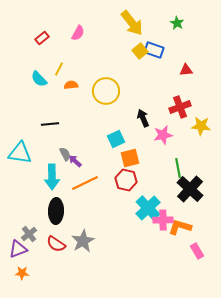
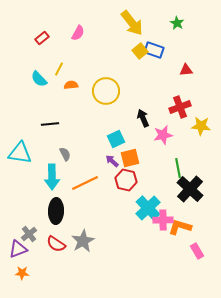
purple arrow: moved 37 px right
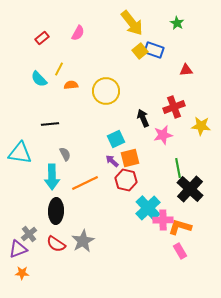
red cross: moved 6 px left
pink rectangle: moved 17 px left
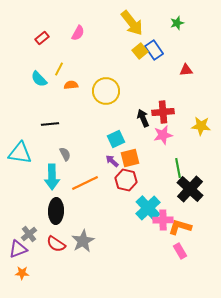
green star: rotated 24 degrees clockwise
blue rectangle: rotated 36 degrees clockwise
red cross: moved 11 px left, 5 px down; rotated 15 degrees clockwise
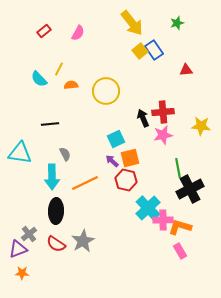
red rectangle: moved 2 px right, 7 px up
black cross: rotated 20 degrees clockwise
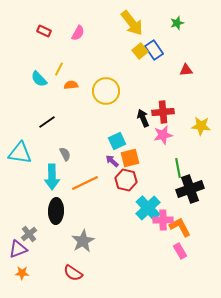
red rectangle: rotated 64 degrees clockwise
black line: moved 3 px left, 2 px up; rotated 30 degrees counterclockwise
cyan square: moved 1 px right, 2 px down
black cross: rotated 8 degrees clockwise
orange L-shape: rotated 45 degrees clockwise
red semicircle: moved 17 px right, 29 px down
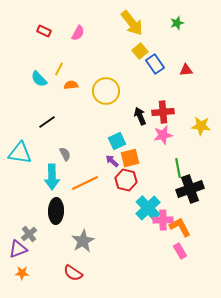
blue rectangle: moved 1 px right, 14 px down
black arrow: moved 3 px left, 2 px up
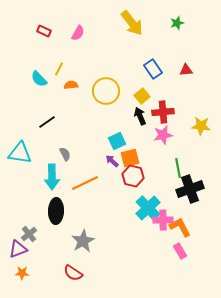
yellow square: moved 2 px right, 45 px down
blue rectangle: moved 2 px left, 5 px down
red hexagon: moved 7 px right, 4 px up
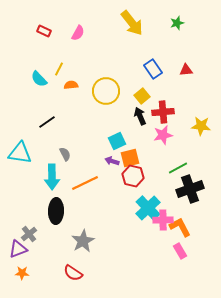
purple arrow: rotated 24 degrees counterclockwise
green line: rotated 72 degrees clockwise
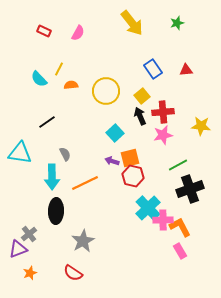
cyan square: moved 2 px left, 8 px up; rotated 18 degrees counterclockwise
green line: moved 3 px up
orange star: moved 8 px right; rotated 24 degrees counterclockwise
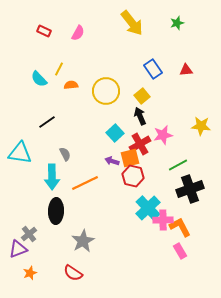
red cross: moved 23 px left, 32 px down; rotated 25 degrees counterclockwise
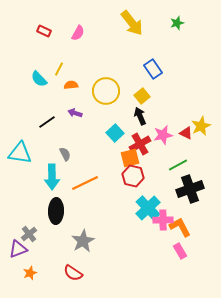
red triangle: moved 63 px down; rotated 32 degrees clockwise
yellow star: rotated 30 degrees counterclockwise
purple arrow: moved 37 px left, 48 px up
